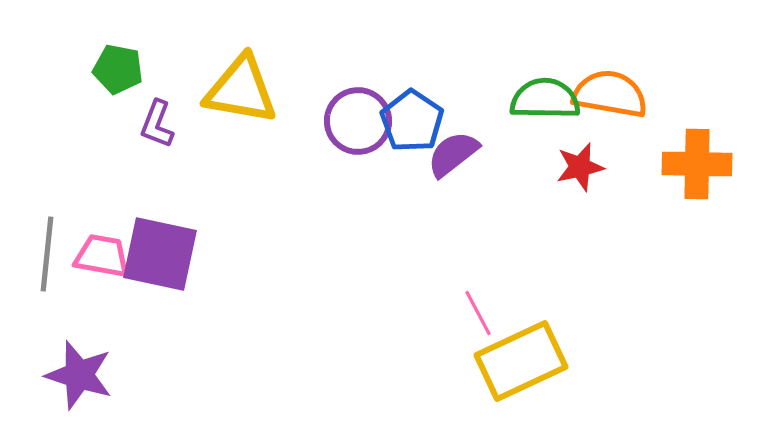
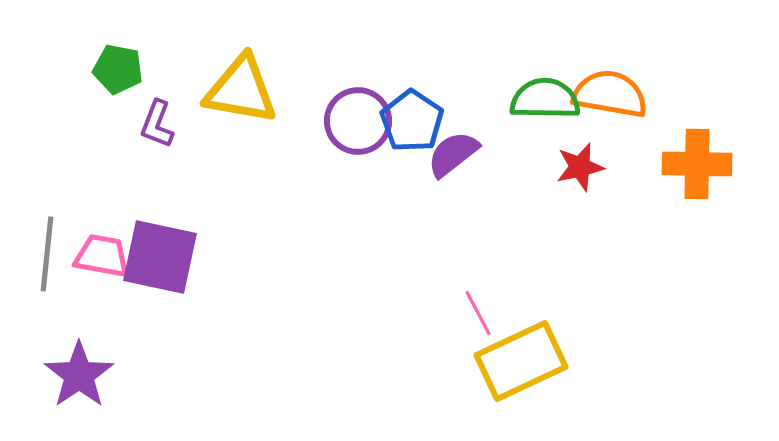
purple square: moved 3 px down
purple star: rotated 20 degrees clockwise
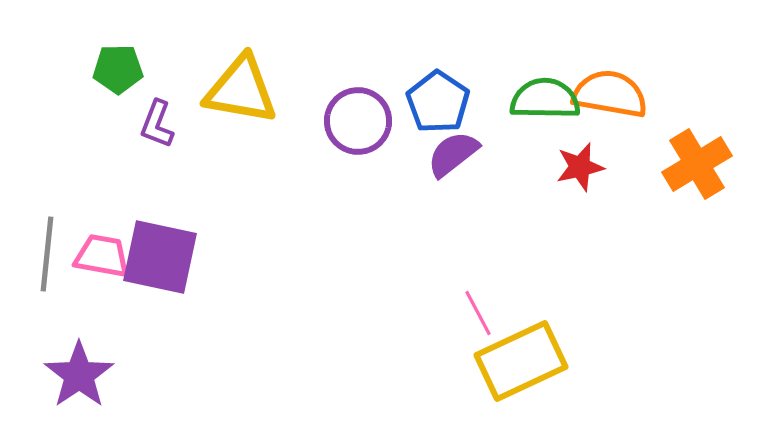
green pentagon: rotated 12 degrees counterclockwise
blue pentagon: moved 26 px right, 19 px up
orange cross: rotated 32 degrees counterclockwise
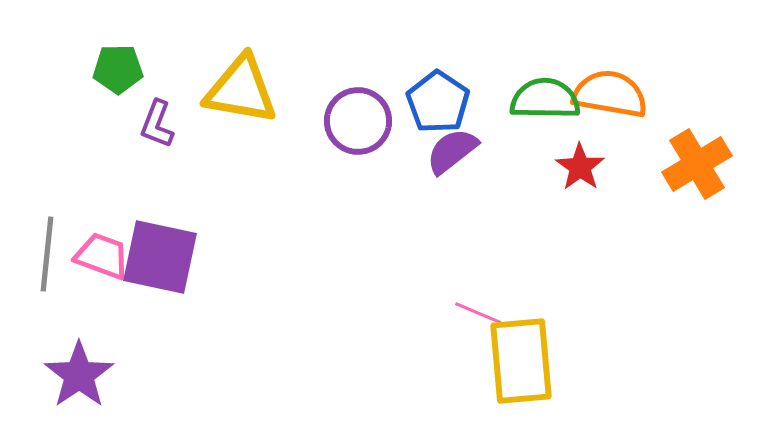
purple semicircle: moved 1 px left, 3 px up
red star: rotated 24 degrees counterclockwise
pink trapezoid: rotated 10 degrees clockwise
pink line: rotated 39 degrees counterclockwise
yellow rectangle: rotated 70 degrees counterclockwise
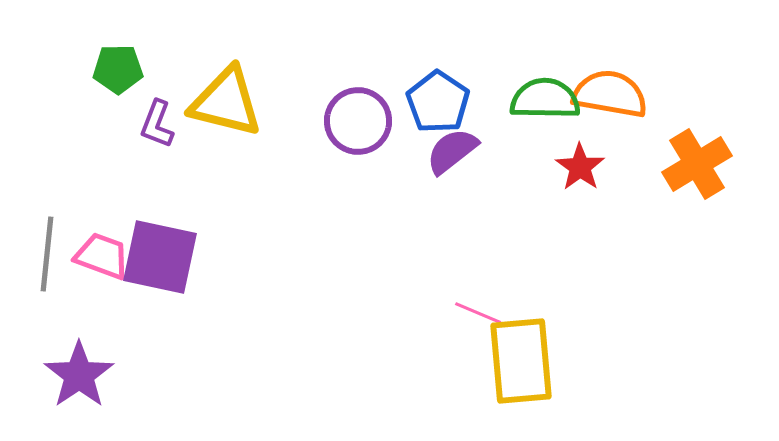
yellow triangle: moved 15 px left, 12 px down; rotated 4 degrees clockwise
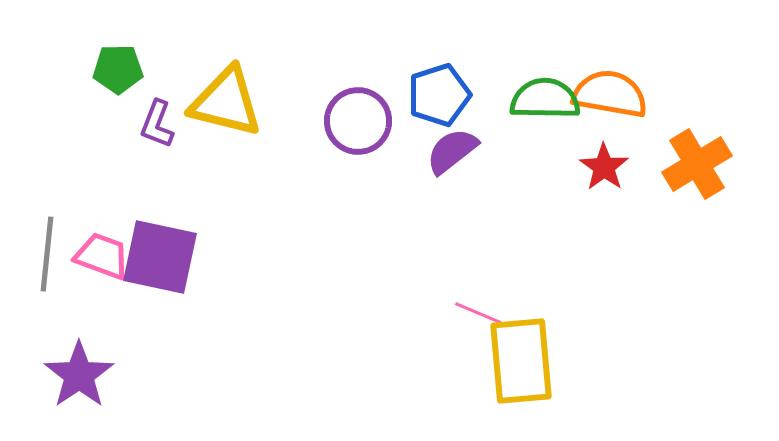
blue pentagon: moved 1 px right, 7 px up; rotated 20 degrees clockwise
red star: moved 24 px right
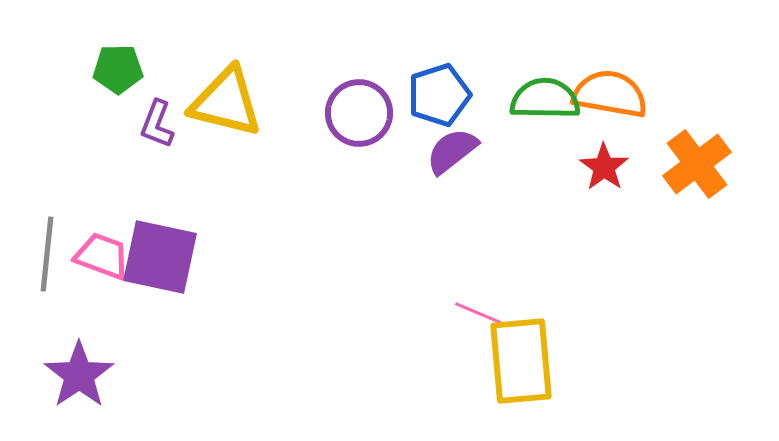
purple circle: moved 1 px right, 8 px up
orange cross: rotated 6 degrees counterclockwise
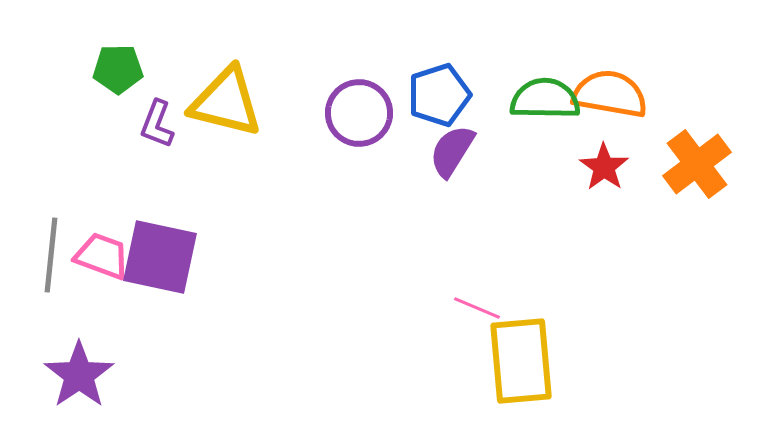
purple semicircle: rotated 20 degrees counterclockwise
gray line: moved 4 px right, 1 px down
pink line: moved 1 px left, 5 px up
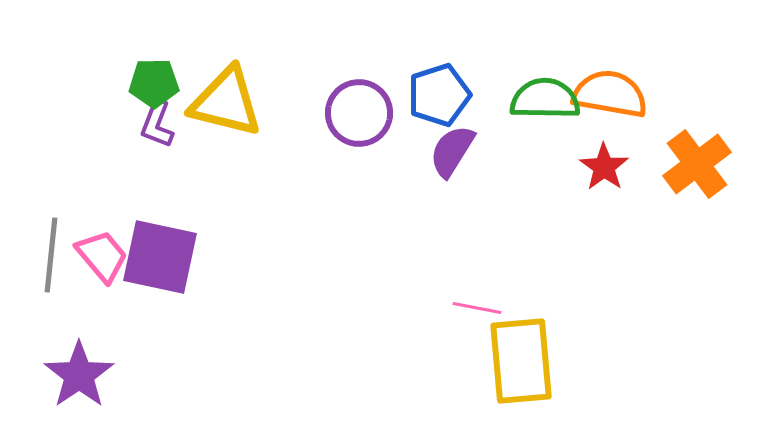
green pentagon: moved 36 px right, 14 px down
pink trapezoid: rotated 30 degrees clockwise
pink line: rotated 12 degrees counterclockwise
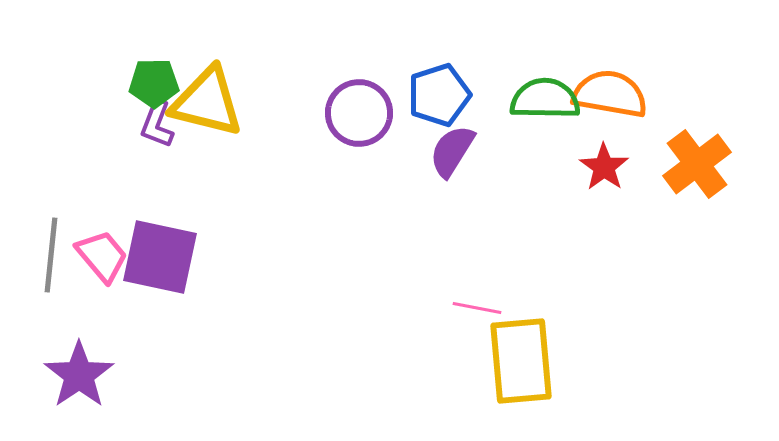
yellow triangle: moved 19 px left
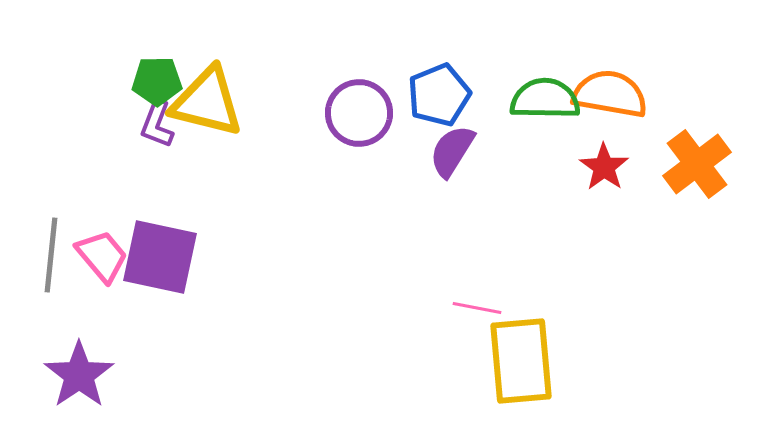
green pentagon: moved 3 px right, 2 px up
blue pentagon: rotated 4 degrees counterclockwise
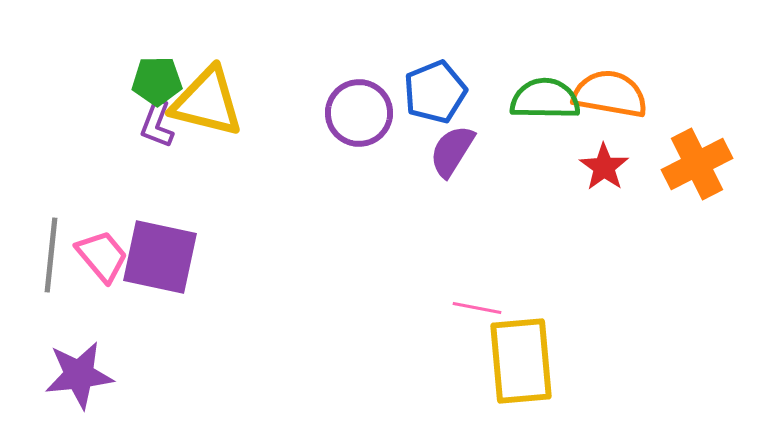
blue pentagon: moved 4 px left, 3 px up
orange cross: rotated 10 degrees clockwise
purple star: rotated 28 degrees clockwise
